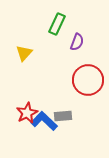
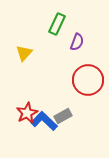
gray rectangle: rotated 24 degrees counterclockwise
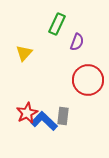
gray rectangle: rotated 54 degrees counterclockwise
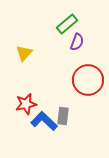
green rectangle: moved 10 px right; rotated 25 degrees clockwise
red star: moved 1 px left, 9 px up; rotated 15 degrees clockwise
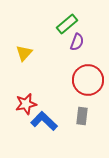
gray rectangle: moved 19 px right
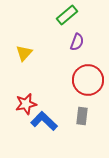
green rectangle: moved 9 px up
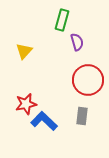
green rectangle: moved 5 px left, 5 px down; rotated 35 degrees counterclockwise
purple semicircle: rotated 36 degrees counterclockwise
yellow triangle: moved 2 px up
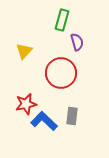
red circle: moved 27 px left, 7 px up
gray rectangle: moved 10 px left
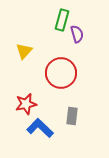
purple semicircle: moved 8 px up
blue L-shape: moved 4 px left, 7 px down
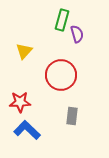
red circle: moved 2 px down
red star: moved 6 px left, 2 px up; rotated 10 degrees clockwise
blue L-shape: moved 13 px left, 2 px down
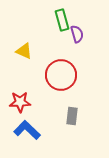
green rectangle: rotated 30 degrees counterclockwise
yellow triangle: rotated 48 degrees counterclockwise
